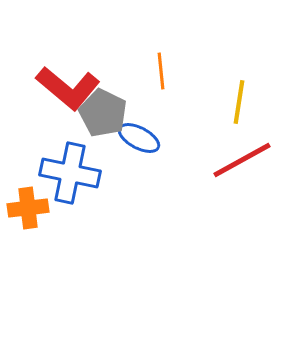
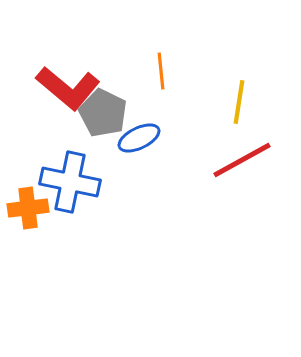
blue ellipse: rotated 54 degrees counterclockwise
blue cross: moved 9 px down
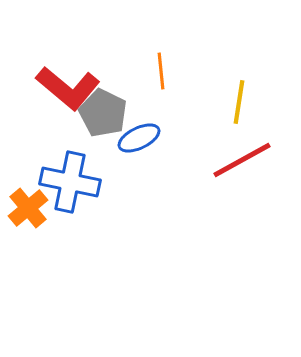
orange cross: rotated 33 degrees counterclockwise
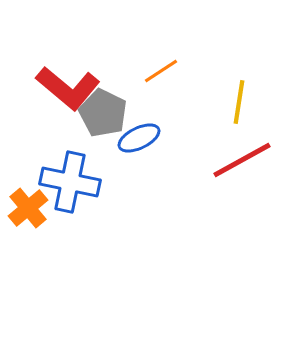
orange line: rotated 63 degrees clockwise
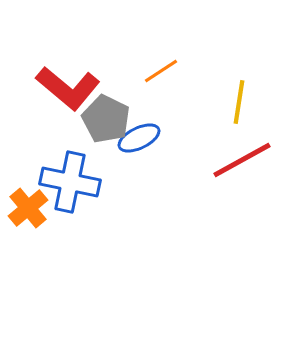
gray pentagon: moved 3 px right, 6 px down
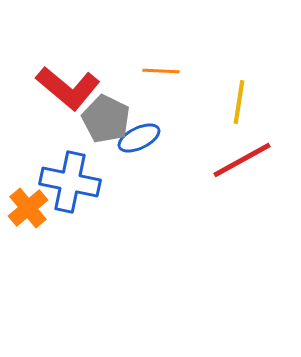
orange line: rotated 36 degrees clockwise
